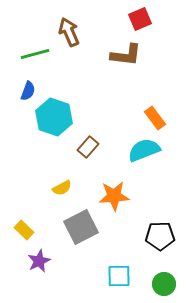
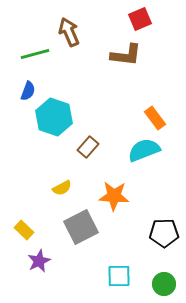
orange star: rotated 8 degrees clockwise
black pentagon: moved 4 px right, 3 px up
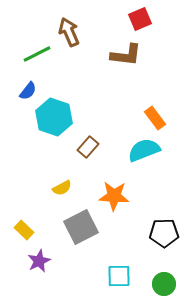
green line: moved 2 px right; rotated 12 degrees counterclockwise
blue semicircle: rotated 18 degrees clockwise
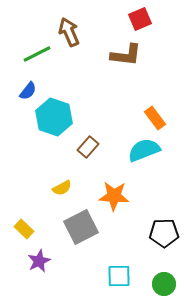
yellow rectangle: moved 1 px up
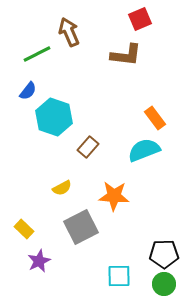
black pentagon: moved 21 px down
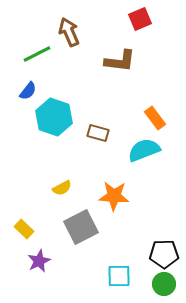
brown L-shape: moved 6 px left, 6 px down
brown rectangle: moved 10 px right, 14 px up; rotated 65 degrees clockwise
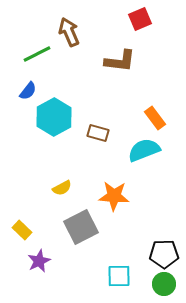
cyan hexagon: rotated 12 degrees clockwise
yellow rectangle: moved 2 px left, 1 px down
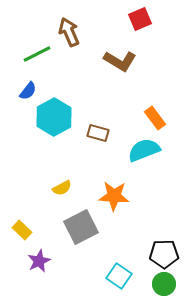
brown L-shape: rotated 24 degrees clockwise
cyan square: rotated 35 degrees clockwise
